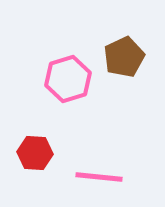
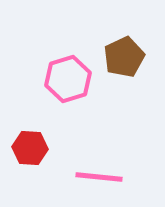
red hexagon: moved 5 px left, 5 px up
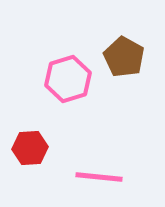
brown pentagon: rotated 18 degrees counterclockwise
red hexagon: rotated 8 degrees counterclockwise
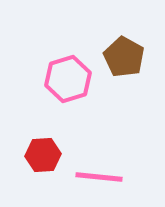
red hexagon: moved 13 px right, 7 px down
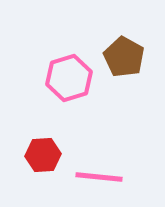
pink hexagon: moved 1 px right, 1 px up
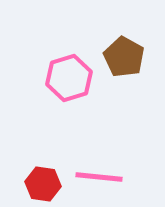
red hexagon: moved 29 px down; rotated 12 degrees clockwise
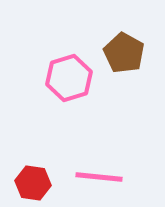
brown pentagon: moved 4 px up
red hexagon: moved 10 px left, 1 px up
